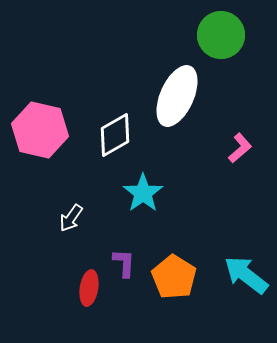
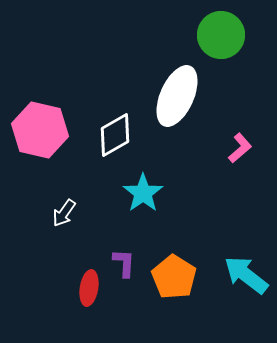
white arrow: moved 7 px left, 5 px up
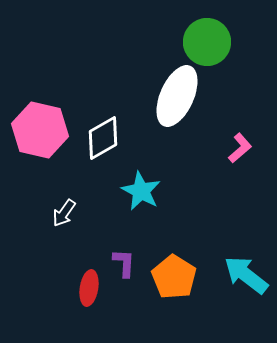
green circle: moved 14 px left, 7 px down
white diamond: moved 12 px left, 3 px down
cyan star: moved 2 px left, 2 px up; rotated 9 degrees counterclockwise
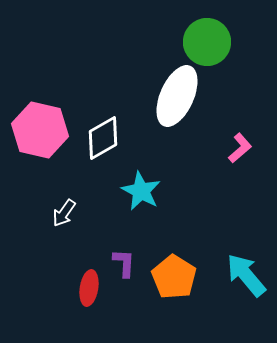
cyan arrow: rotated 12 degrees clockwise
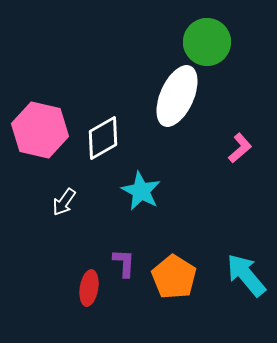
white arrow: moved 11 px up
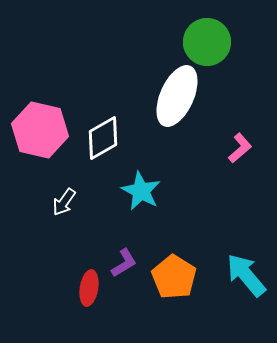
purple L-shape: rotated 56 degrees clockwise
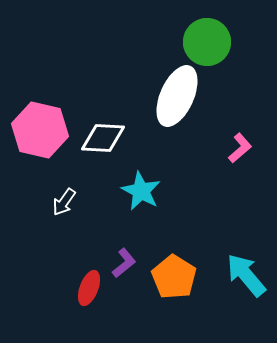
white diamond: rotated 33 degrees clockwise
purple L-shape: rotated 8 degrees counterclockwise
red ellipse: rotated 12 degrees clockwise
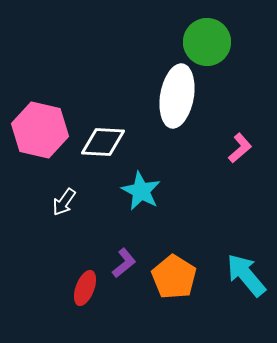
white ellipse: rotated 14 degrees counterclockwise
white diamond: moved 4 px down
red ellipse: moved 4 px left
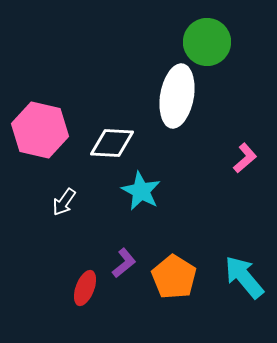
white diamond: moved 9 px right, 1 px down
pink L-shape: moved 5 px right, 10 px down
cyan arrow: moved 2 px left, 2 px down
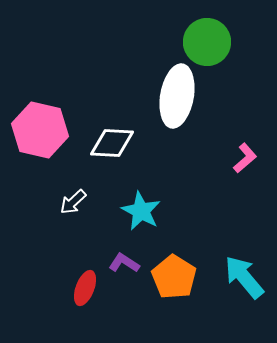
cyan star: moved 20 px down
white arrow: moved 9 px right; rotated 12 degrees clockwise
purple L-shape: rotated 108 degrees counterclockwise
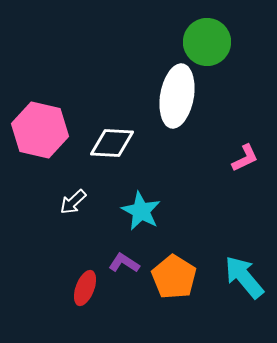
pink L-shape: rotated 16 degrees clockwise
